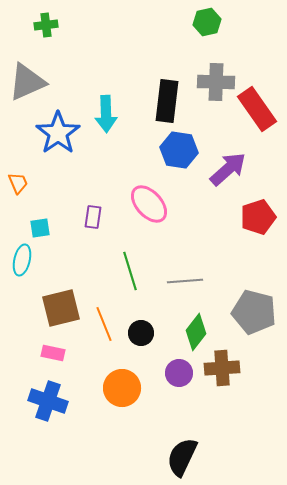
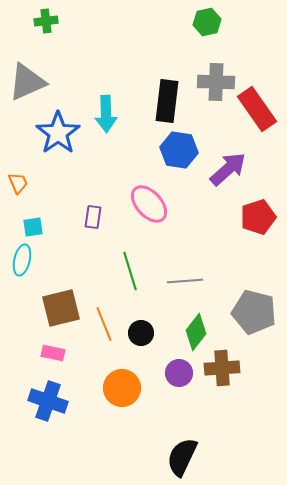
green cross: moved 4 px up
cyan square: moved 7 px left, 1 px up
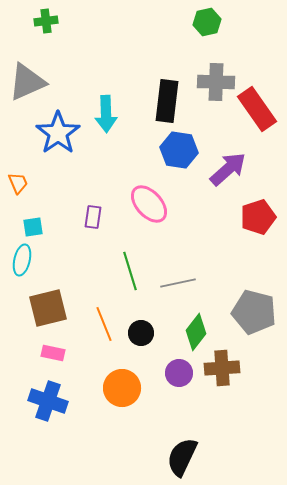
gray line: moved 7 px left, 2 px down; rotated 8 degrees counterclockwise
brown square: moved 13 px left
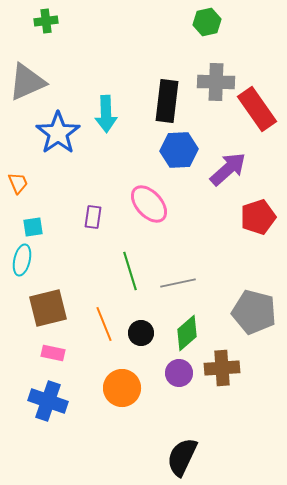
blue hexagon: rotated 12 degrees counterclockwise
green diamond: moved 9 px left, 1 px down; rotated 12 degrees clockwise
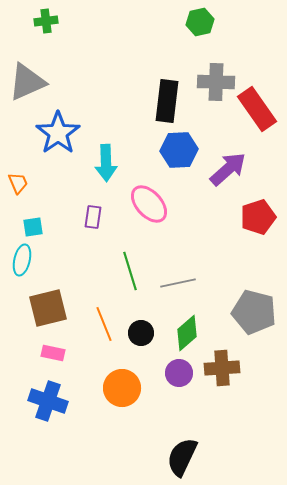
green hexagon: moved 7 px left
cyan arrow: moved 49 px down
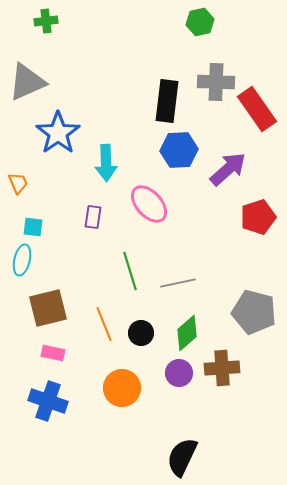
cyan square: rotated 15 degrees clockwise
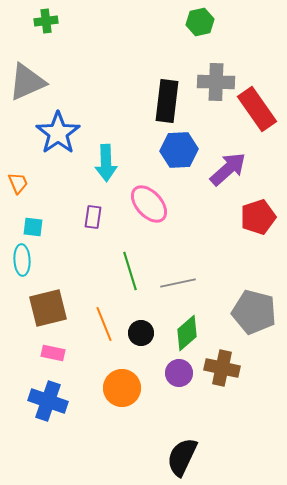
cyan ellipse: rotated 16 degrees counterclockwise
brown cross: rotated 16 degrees clockwise
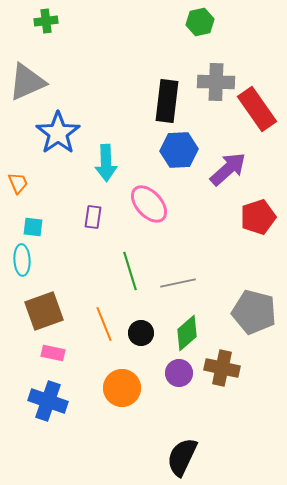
brown square: moved 4 px left, 3 px down; rotated 6 degrees counterclockwise
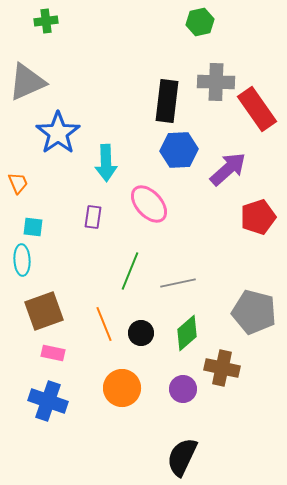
green line: rotated 39 degrees clockwise
purple circle: moved 4 px right, 16 px down
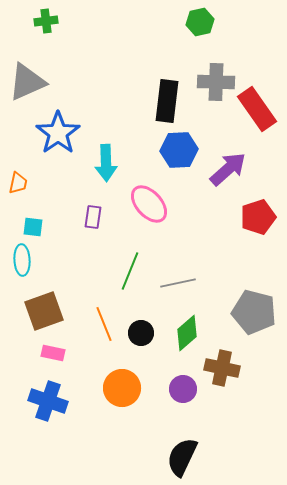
orange trapezoid: rotated 35 degrees clockwise
